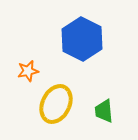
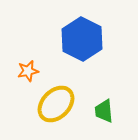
yellow ellipse: rotated 18 degrees clockwise
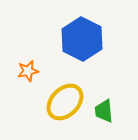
yellow ellipse: moved 9 px right, 2 px up
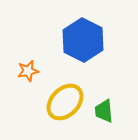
blue hexagon: moved 1 px right, 1 px down
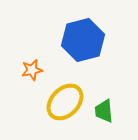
blue hexagon: rotated 18 degrees clockwise
orange star: moved 4 px right, 1 px up
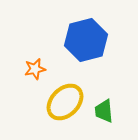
blue hexagon: moved 3 px right
orange star: moved 3 px right, 1 px up
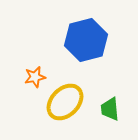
orange star: moved 8 px down
green trapezoid: moved 6 px right, 2 px up
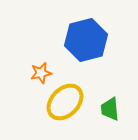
orange star: moved 6 px right, 4 px up
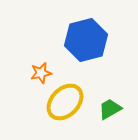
green trapezoid: rotated 65 degrees clockwise
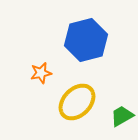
yellow ellipse: moved 12 px right
green trapezoid: moved 12 px right, 7 px down
